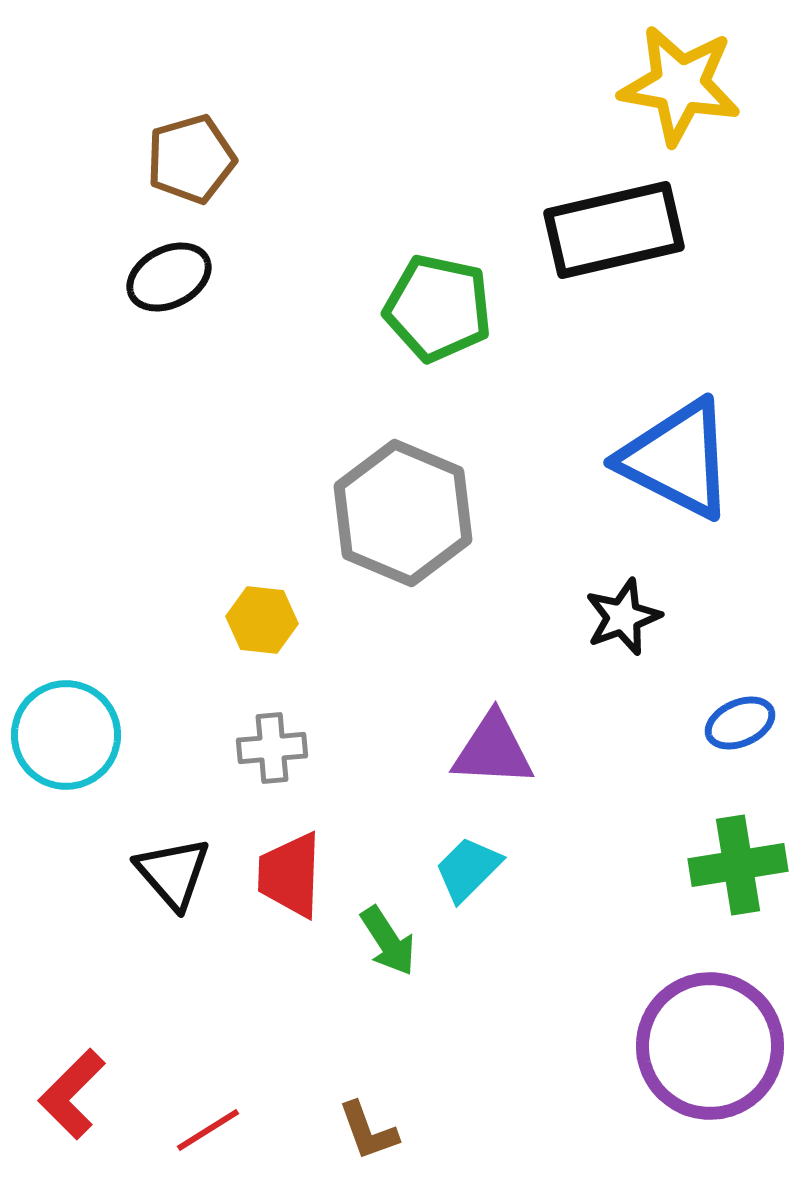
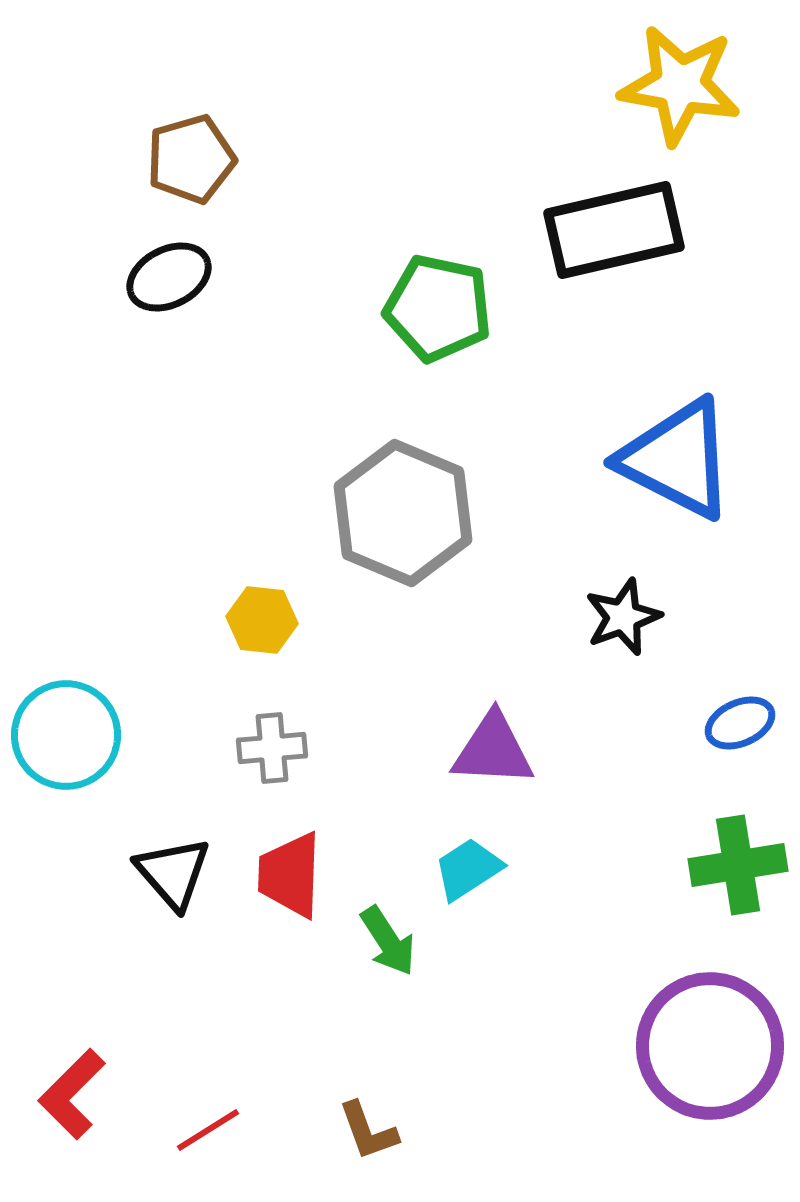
cyan trapezoid: rotated 12 degrees clockwise
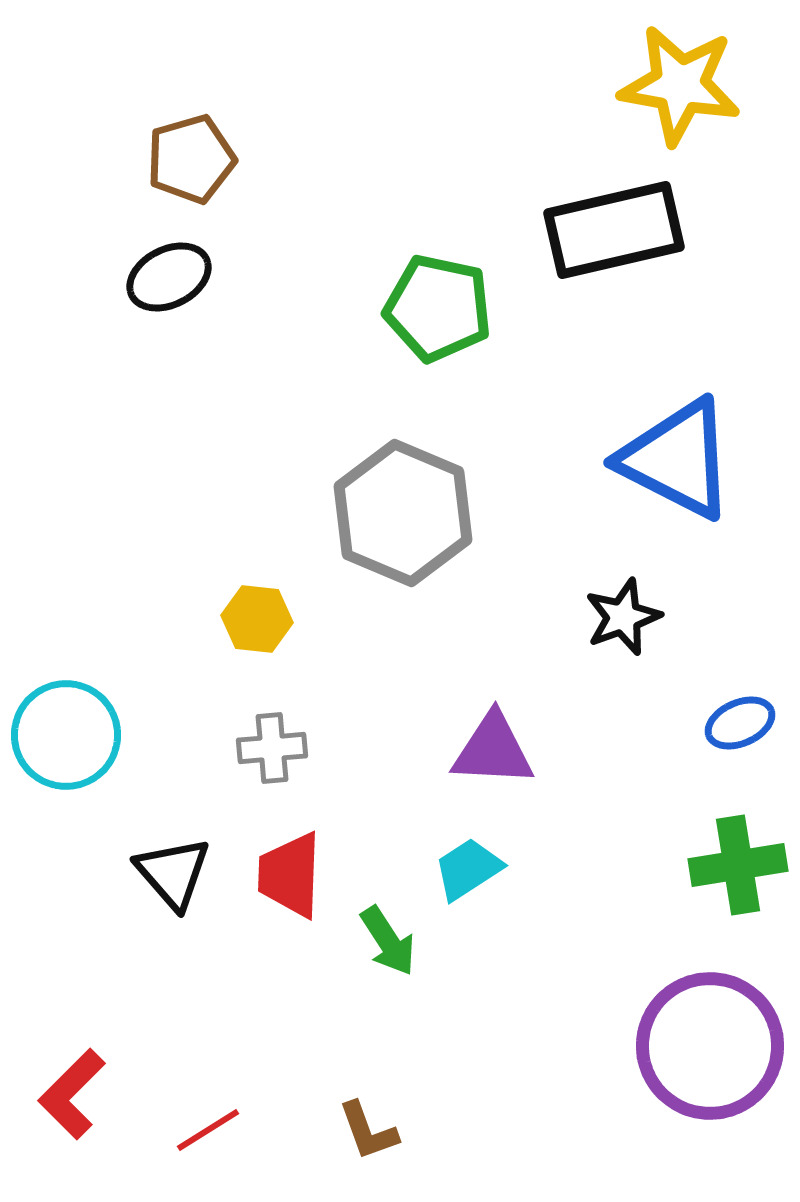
yellow hexagon: moved 5 px left, 1 px up
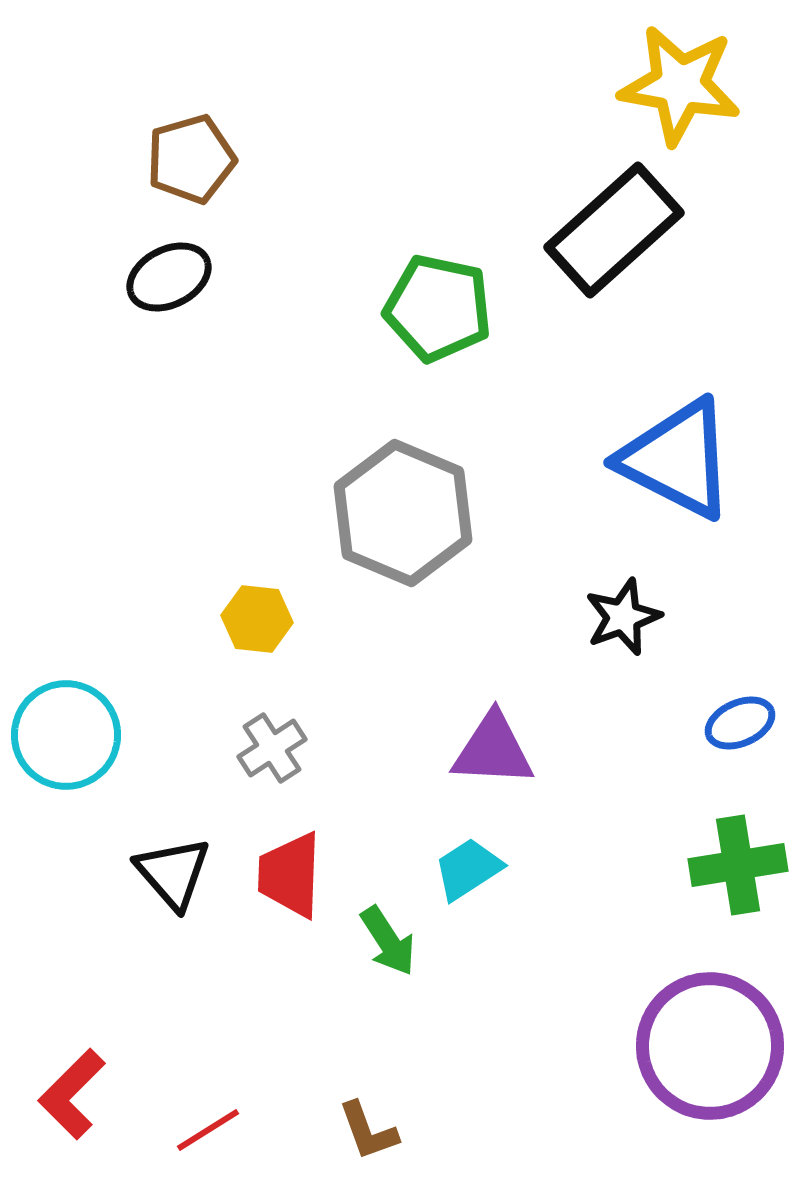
black rectangle: rotated 29 degrees counterclockwise
gray cross: rotated 28 degrees counterclockwise
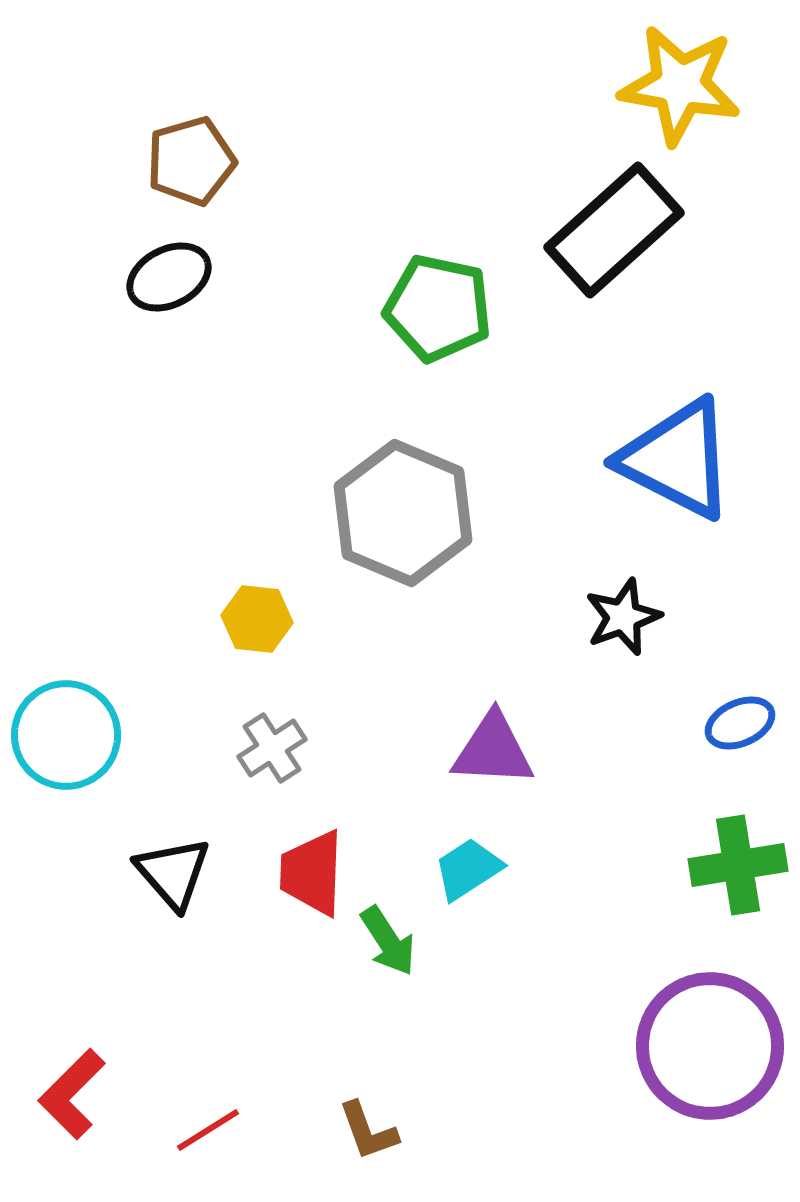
brown pentagon: moved 2 px down
red trapezoid: moved 22 px right, 2 px up
